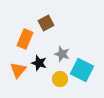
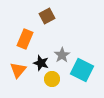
brown square: moved 1 px right, 7 px up
gray star: moved 1 px down; rotated 21 degrees clockwise
black star: moved 2 px right
yellow circle: moved 8 px left
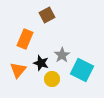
brown square: moved 1 px up
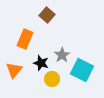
brown square: rotated 21 degrees counterclockwise
orange triangle: moved 4 px left
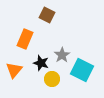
brown square: rotated 14 degrees counterclockwise
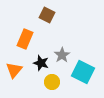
cyan square: moved 1 px right, 2 px down
yellow circle: moved 3 px down
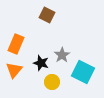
orange rectangle: moved 9 px left, 5 px down
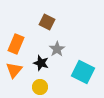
brown square: moved 7 px down
gray star: moved 5 px left, 6 px up
yellow circle: moved 12 px left, 5 px down
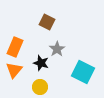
orange rectangle: moved 1 px left, 3 px down
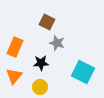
gray star: moved 6 px up; rotated 21 degrees counterclockwise
black star: rotated 21 degrees counterclockwise
orange triangle: moved 6 px down
